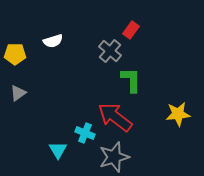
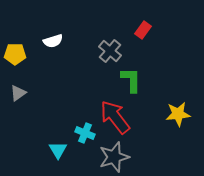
red rectangle: moved 12 px right
red arrow: rotated 15 degrees clockwise
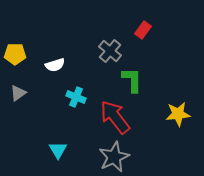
white semicircle: moved 2 px right, 24 px down
green L-shape: moved 1 px right
cyan cross: moved 9 px left, 36 px up
gray star: rotated 8 degrees counterclockwise
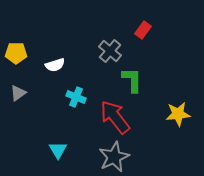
yellow pentagon: moved 1 px right, 1 px up
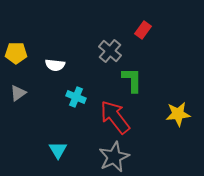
white semicircle: rotated 24 degrees clockwise
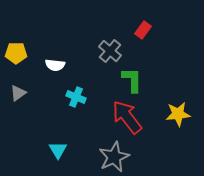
red arrow: moved 12 px right
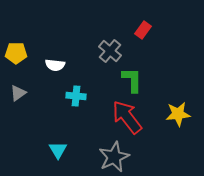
cyan cross: moved 1 px up; rotated 18 degrees counterclockwise
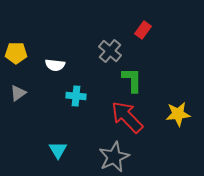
red arrow: rotated 6 degrees counterclockwise
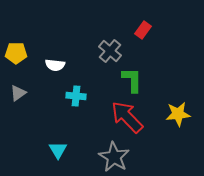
gray star: rotated 16 degrees counterclockwise
